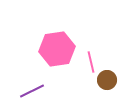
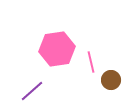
brown circle: moved 4 px right
purple line: rotated 15 degrees counterclockwise
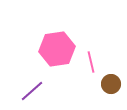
brown circle: moved 4 px down
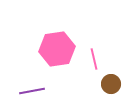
pink line: moved 3 px right, 3 px up
purple line: rotated 30 degrees clockwise
